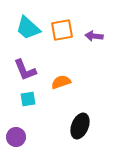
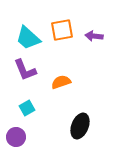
cyan trapezoid: moved 10 px down
cyan square: moved 1 px left, 9 px down; rotated 21 degrees counterclockwise
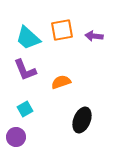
cyan square: moved 2 px left, 1 px down
black ellipse: moved 2 px right, 6 px up
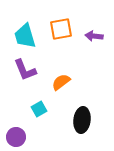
orange square: moved 1 px left, 1 px up
cyan trapezoid: moved 3 px left, 2 px up; rotated 32 degrees clockwise
orange semicircle: rotated 18 degrees counterclockwise
cyan square: moved 14 px right
black ellipse: rotated 15 degrees counterclockwise
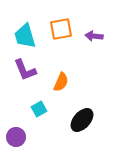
orange semicircle: rotated 150 degrees clockwise
black ellipse: rotated 35 degrees clockwise
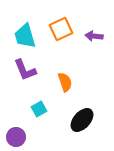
orange square: rotated 15 degrees counterclockwise
orange semicircle: moved 4 px right; rotated 42 degrees counterclockwise
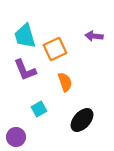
orange square: moved 6 px left, 20 px down
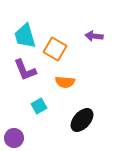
orange square: rotated 35 degrees counterclockwise
orange semicircle: rotated 114 degrees clockwise
cyan square: moved 3 px up
purple circle: moved 2 px left, 1 px down
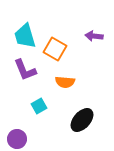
purple circle: moved 3 px right, 1 px down
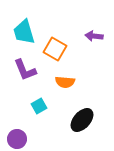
cyan trapezoid: moved 1 px left, 4 px up
